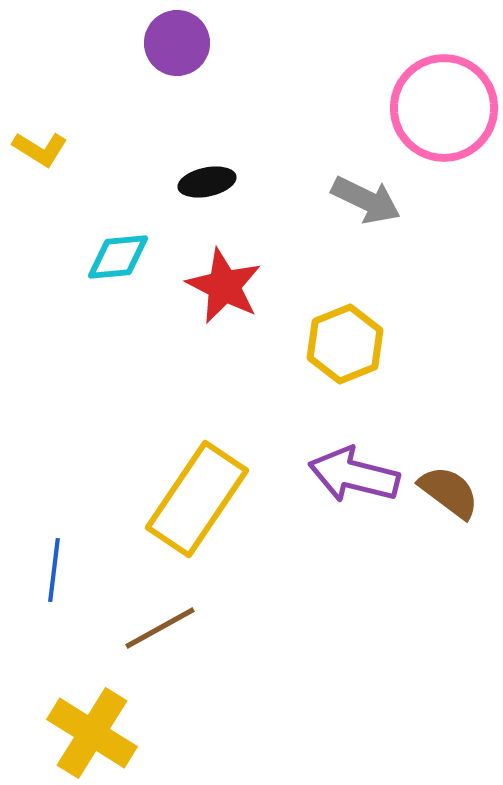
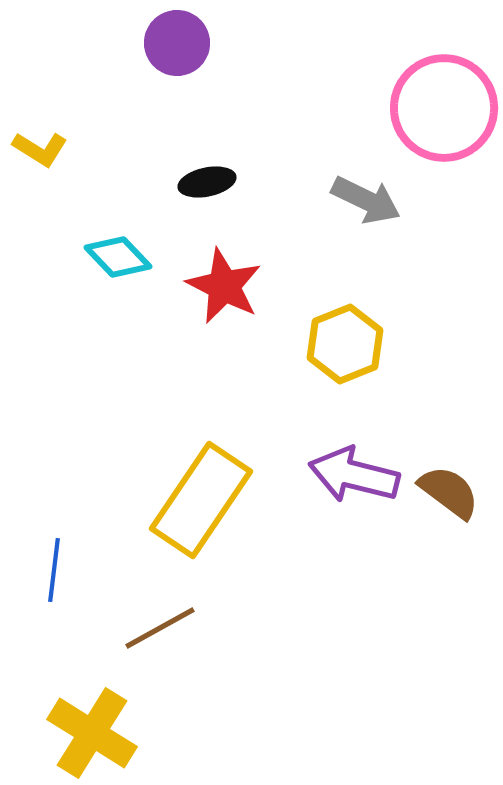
cyan diamond: rotated 52 degrees clockwise
yellow rectangle: moved 4 px right, 1 px down
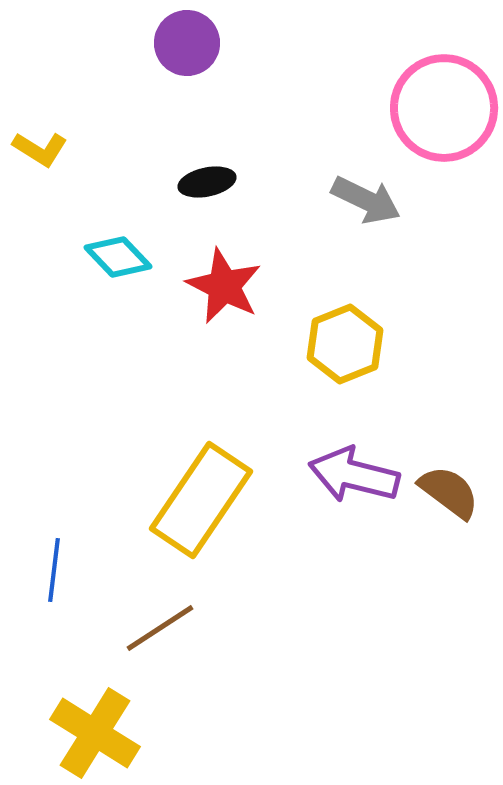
purple circle: moved 10 px right
brown line: rotated 4 degrees counterclockwise
yellow cross: moved 3 px right
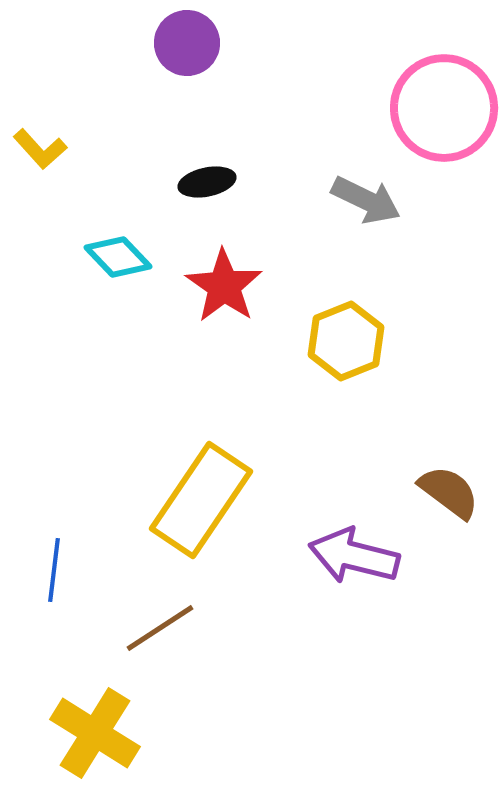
yellow L-shape: rotated 16 degrees clockwise
red star: rotated 8 degrees clockwise
yellow hexagon: moved 1 px right, 3 px up
purple arrow: moved 81 px down
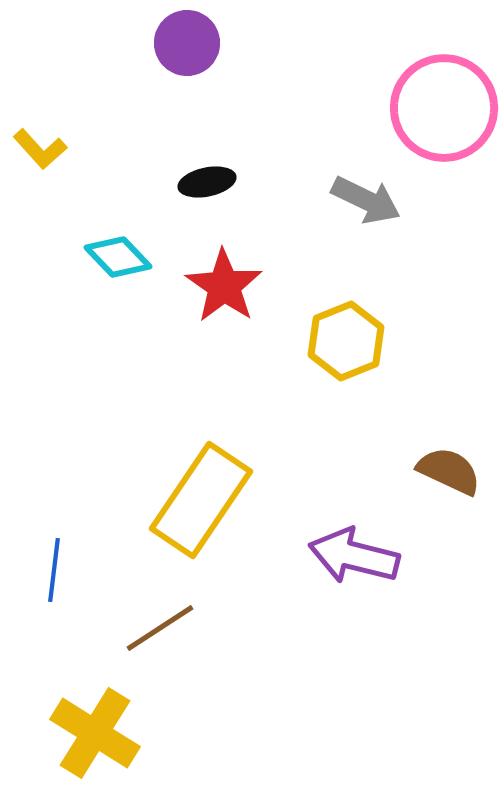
brown semicircle: moved 21 px up; rotated 12 degrees counterclockwise
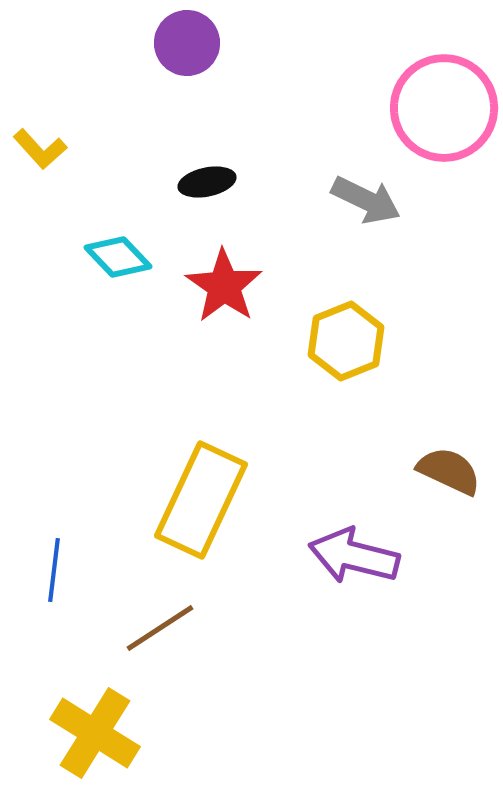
yellow rectangle: rotated 9 degrees counterclockwise
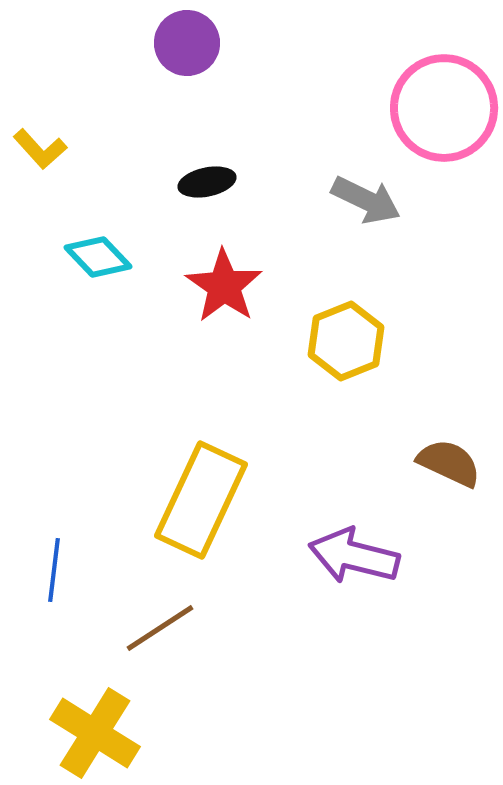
cyan diamond: moved 20 px left
brown semicircle: moved 8 px up
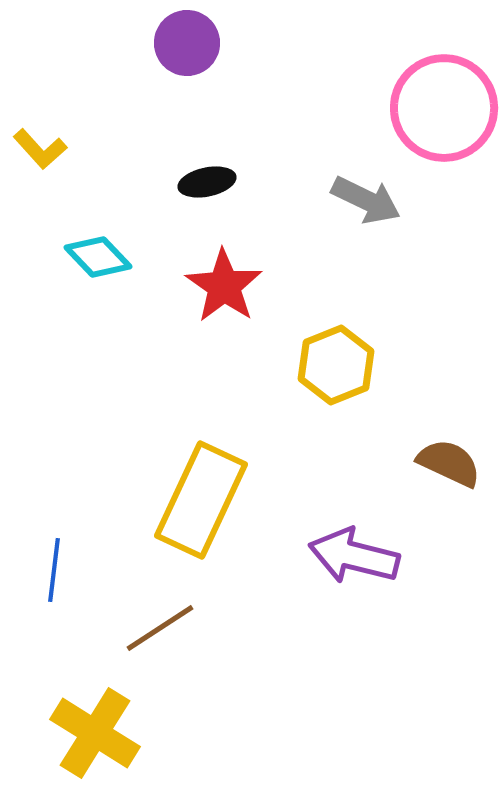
yellow hexagon: moved 10 px left, 24 px down
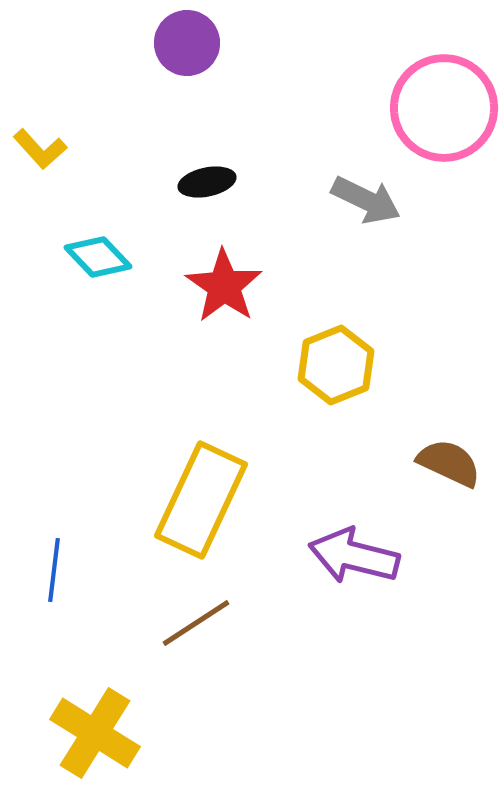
brown line: moved 36 px right, 5 px up
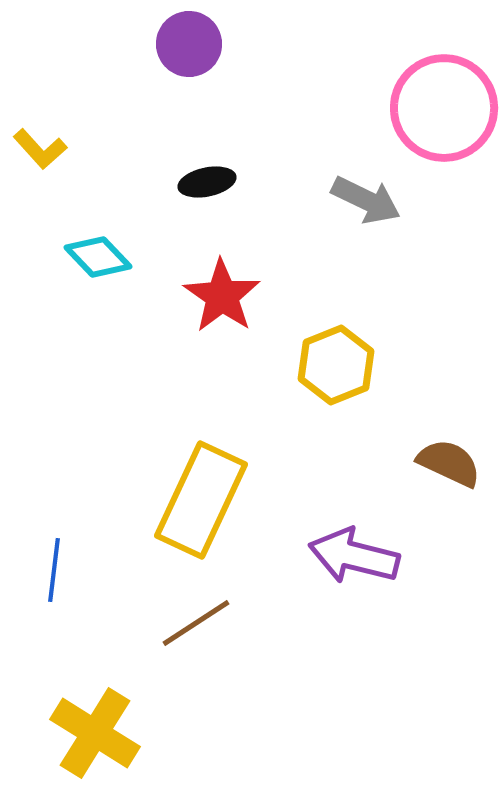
purple circle: moved 2 px right, 1 px down
red star: moved 2 px left, 10 px down
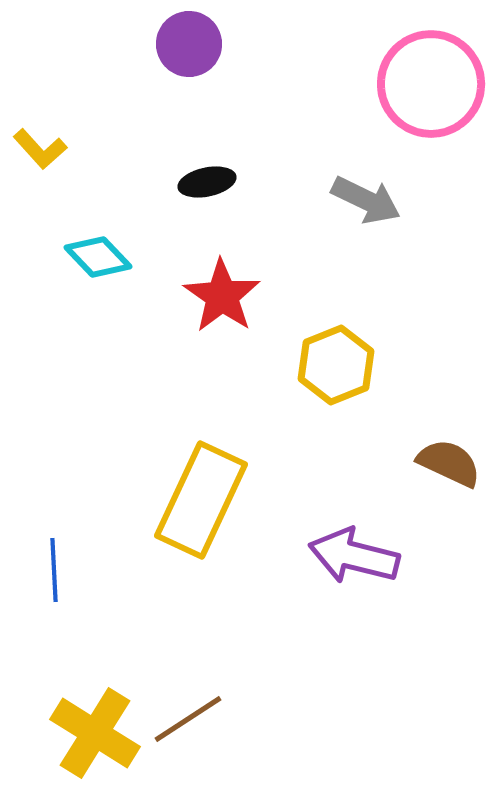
pink circle: moved 13 px left, 24 px up
blue line: rotated 10 degrees counterclockwise
brown line: moved 8 px left, 96 px down
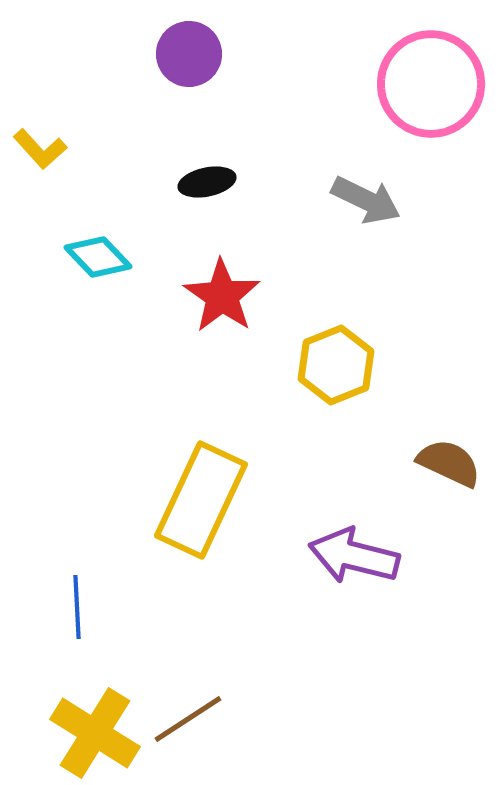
purple circle: moved 10 px down
blue line: moved 23 px right, 37 px down
